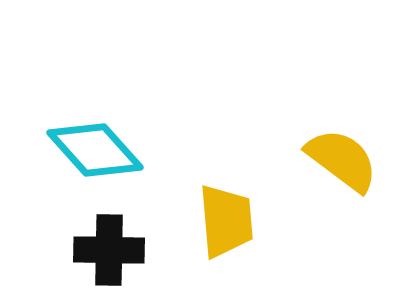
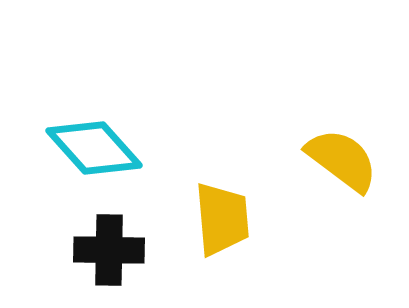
cyan diamond: moved 1 px left, 2 px up
yellow trapezoid: moved 4 px left, 2 px up
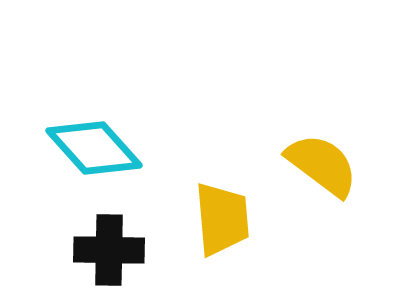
yellow semicircle: moved 20 px left, 5 px down
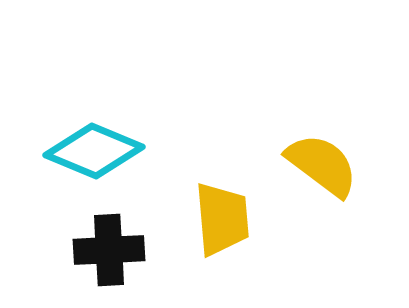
cyan diamond: moved 3 px down; rotated 26 degrees counterclockwise
black cross: rotated 4 degrees counterclockwise
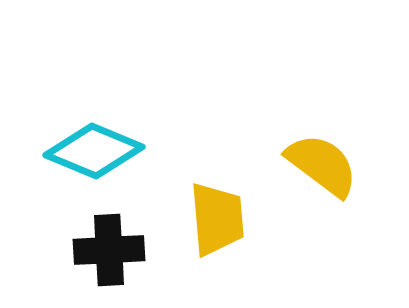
yellow trapezoid: moved 5 px left
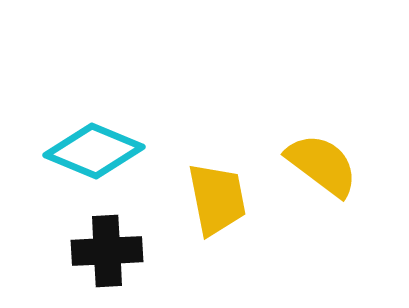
yellow trapezoid: moved 20 px up; rotated 6 degrees counterclockwise
black cross: moved 2 px left, 1 px down
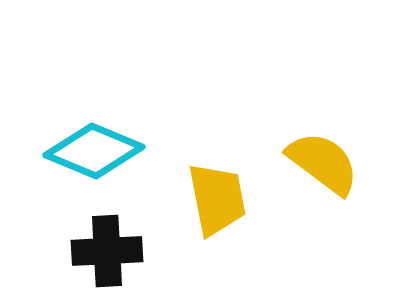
yellow semicircle: moved 1 px right, 2 px up
